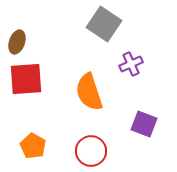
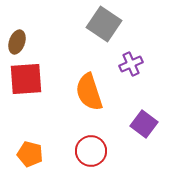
purple square: rotated 16 degrees clockwise
orange pentagon: moved 3 px left, 8 px down; rotated 15 degrees counterclockwise
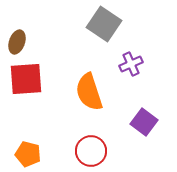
purple square: moved 2 px up
orange pentagon: moved 2 px left
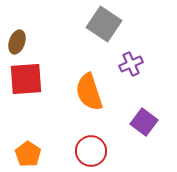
orange pentagon: rotated 20 degrees clockwise
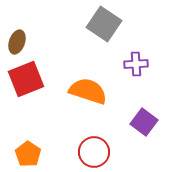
purple cross: moved 5 px right; rotated 20 degrees clockwise
red square: rotated 18 degrees counterclockwise
orange semicircle: moved 1 px left, 1 px up; rotated 126 degrees clockwise
red circle: moved 3 px right, 1 px down
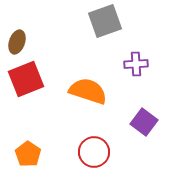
gray square: moved 1 px right, 3 px up; rotated 36 degrees clockwise
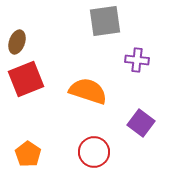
gray square: rotated 12 degrees clockwise
purple cross: moved 1 px right, 4 px up; rotated 10 degrees clockwise
purple square: moved 3 px left, 1 px down
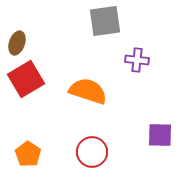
brown ellipse: moved 1 px down
red square: rotated 9 degrees counterclockwise
purple square: moved 19 px right, 12 px down; rotated 36 degrees counterclockwise
red circle: moved 2 px left
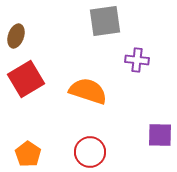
brown ellipse: moved 1 px left, 7 px up
red circle: moved 2 px left
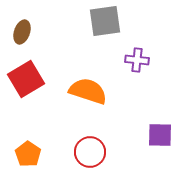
brown ellipse: moved 6 px right, 4 px up
